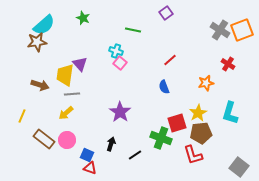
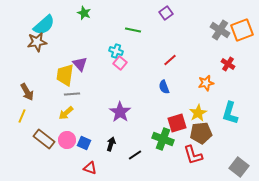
green star: moved 1 px right, 5 px up
brown arrow: moved 13 px left, 7 px down; rotated 42 degrees clockwise
green cross: moved 2 px right, 1 px down
blue square: moved 3 px left, 12 px up
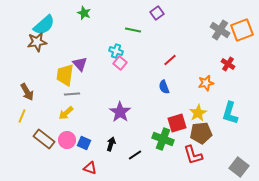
purple square: moved 9 px left
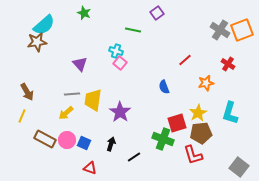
red line: moved 15 px right
yellow trapezoid: moved 28 px right, 25 px down
brown rectangle: moved 1 px right; rotated 10 degrees counterclockwise
black line: moved 1 px left, 2 px down
